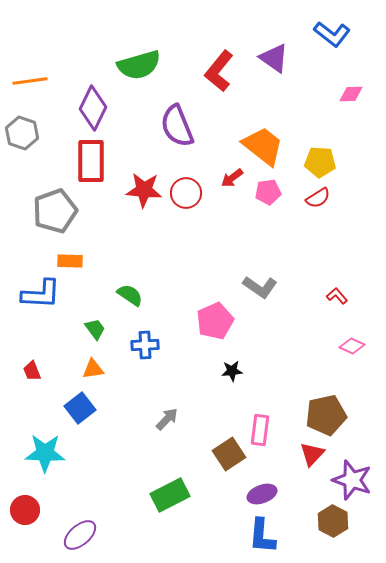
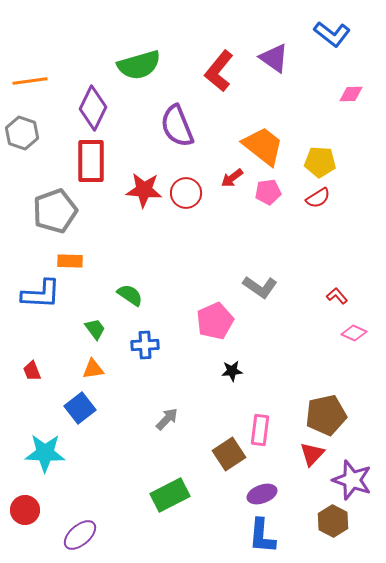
pink diamond at (352, 346): moved 2 px right, 13 px up
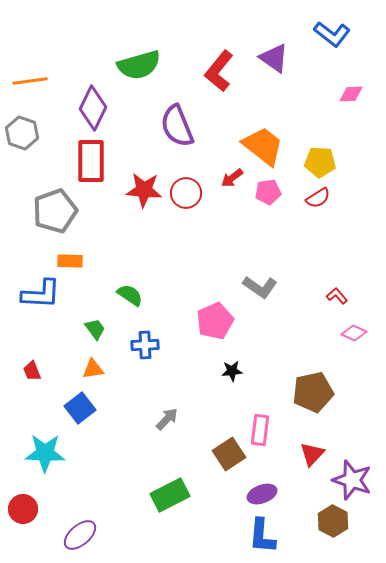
brown pentagon at (326, 415): moved 13 px left, 23 px up
red circle at (25, 510): moved 2 px left, 1 px up
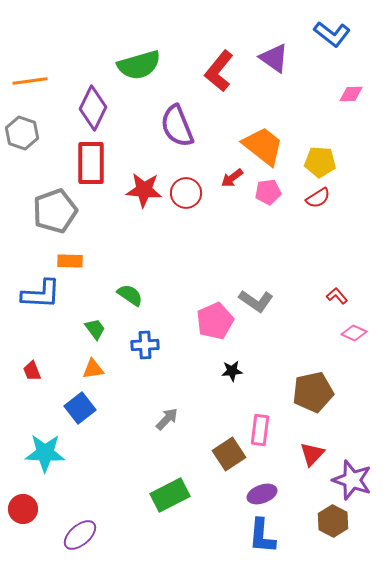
red rectangle at (91, 161): moved 2 px down
gray L-shape at (260, 287): moved 4 px left, 14 px down
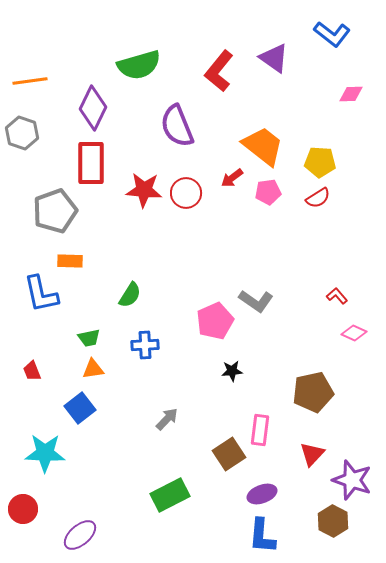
blue L-shape at (41, 294): rotated 75 degrees clockwise
green semicircle at (130, 295): rotated 88 degrees clockwise
green trapezoid at (95, 329): moved 6 px left, 9 px down; rotated 115 degrees clockwise
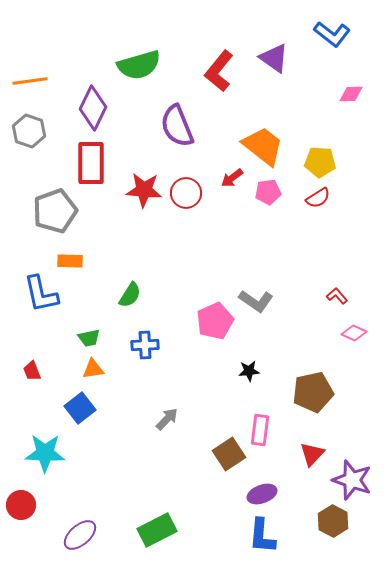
gray hexagon at (22, 133): moved 7 px right, 2 px up
black star at (232, 371): moved 17 px right
green rectangle at (170, 495): moved 13 px left, 35 px down
red circle at (23, 509): moved 2 px left, 4 px up
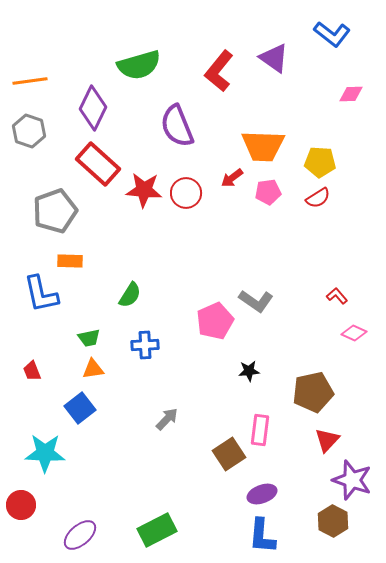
orange trapezoid at (263, 146): rotated 144 degrees clockwise
red rectangle at (91, 163): moved 7 px right, 1 px down; rotated 48 degrees counterclockwise
red triangle at (312, 454): moved 15 px right, 14 px up
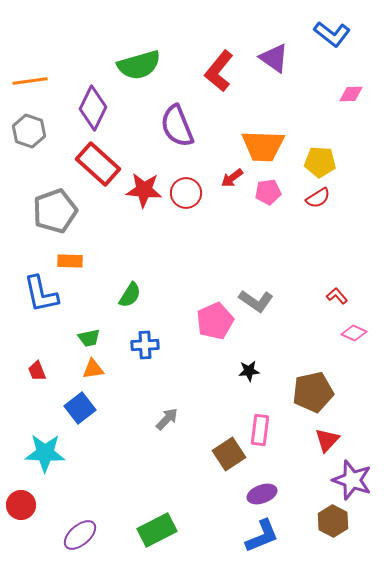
red trapezoid at (32, 371): moved 5 px right
blue L-shape at (262, 536): rotated 117 degrees counterclockwise
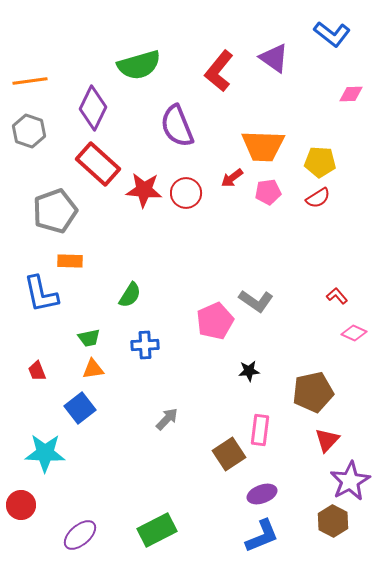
purple star at (352, 480): moved 2 px left, 1 px down; rotated 24 degrees clockwise
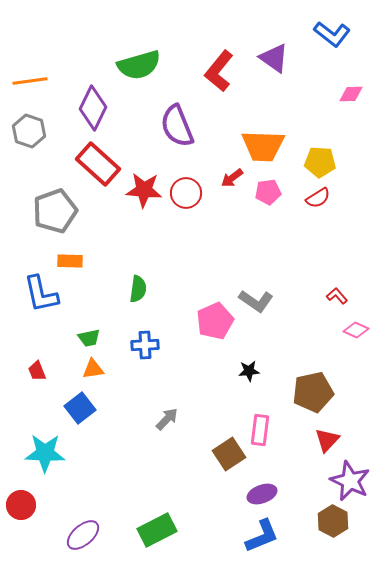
green semicircle at (130, 295): moved 8 px right, 6 px up; rotated 24 degrees counterclockwise
pink diamond at (354, 333): moved 2 px right, 3 px up
purple star at (350, 481): rotated 18 degrees counterclockwise
purple ellipse at (80, 535): moved 3 px right
